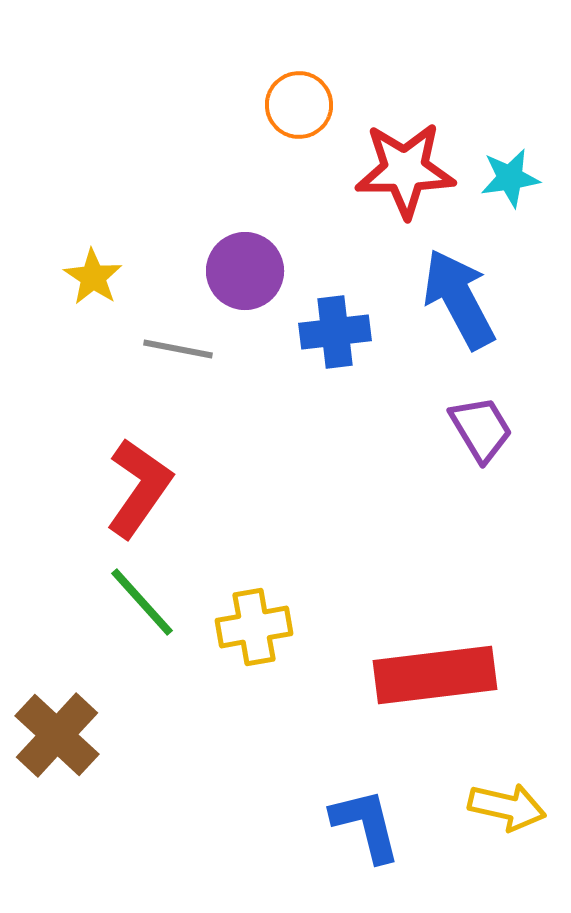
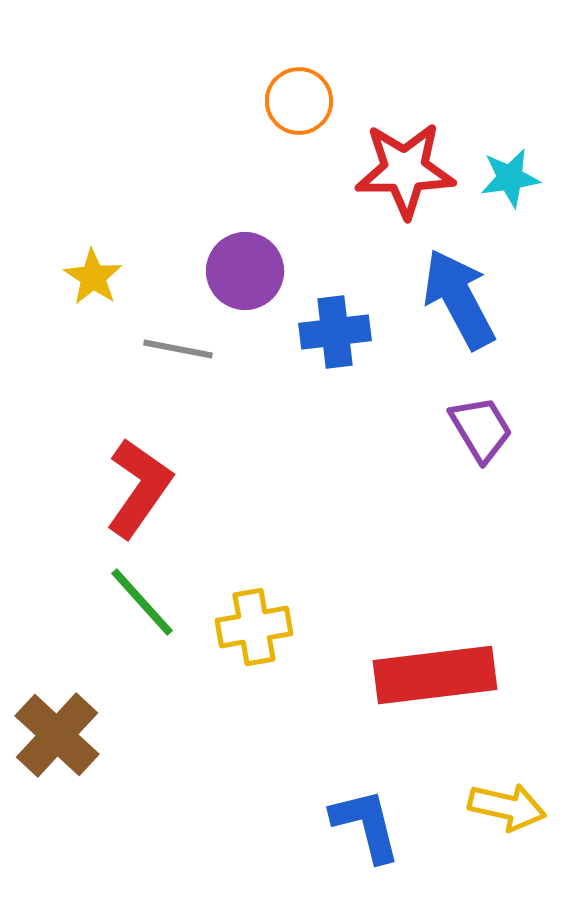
orange circle: moved 4 px up
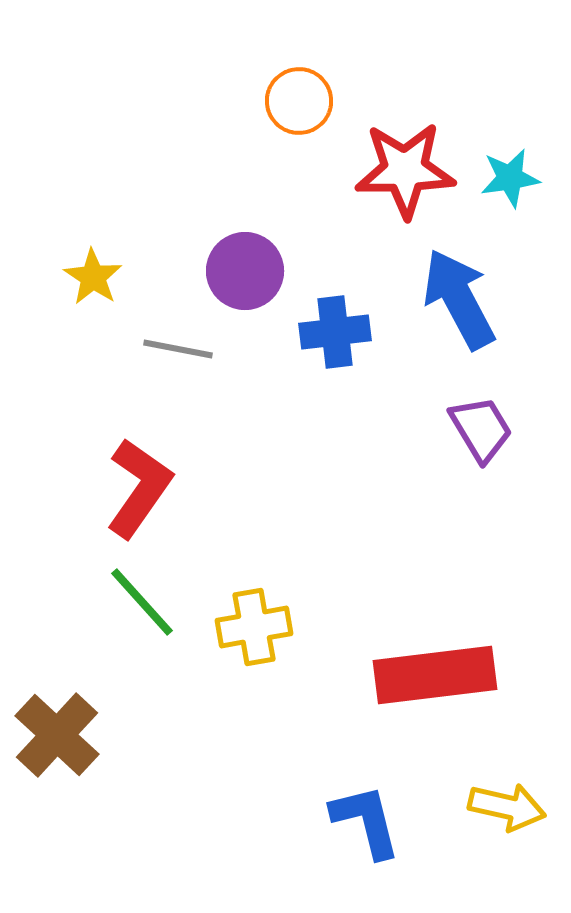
blue L-shape: moved 4 px up
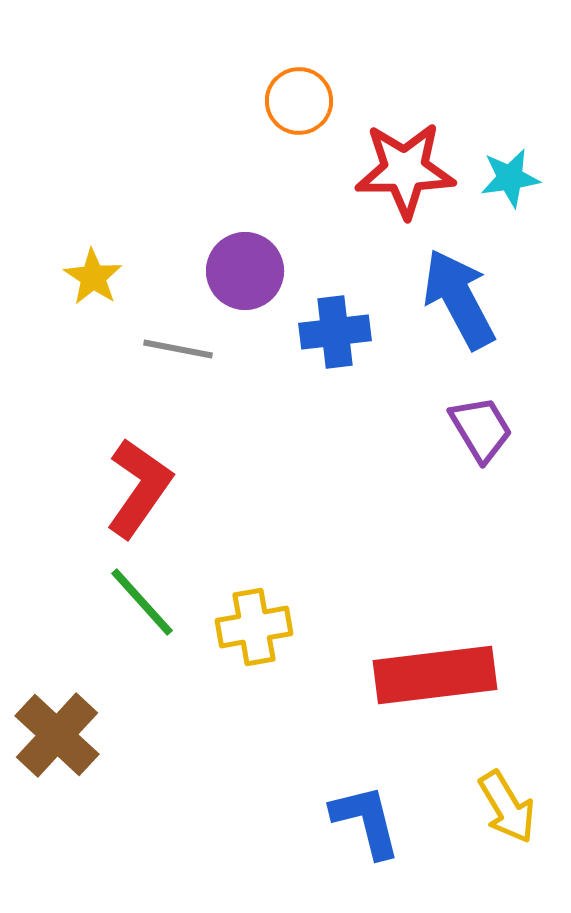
yellow arrow: rotated 46 degrees clockwise
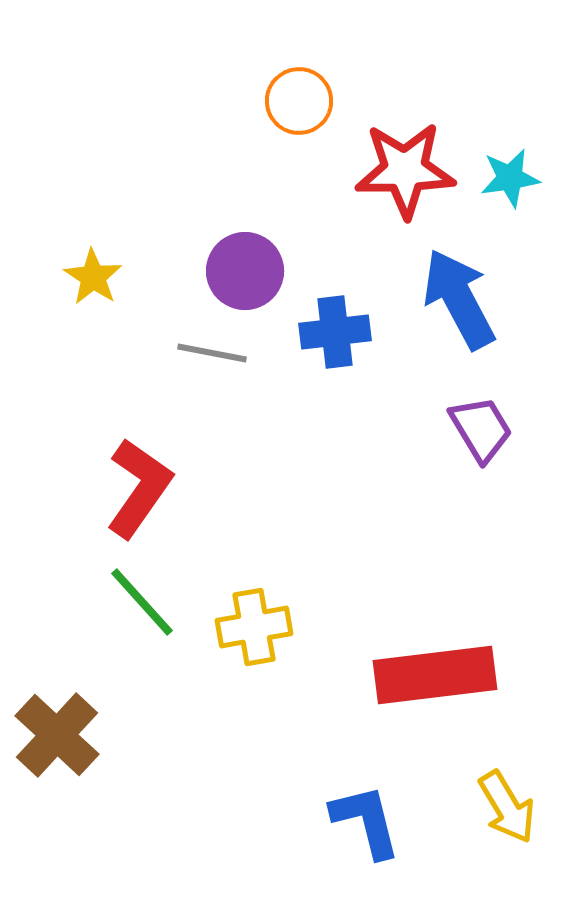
gray line: moved 34 px right, 4 px down
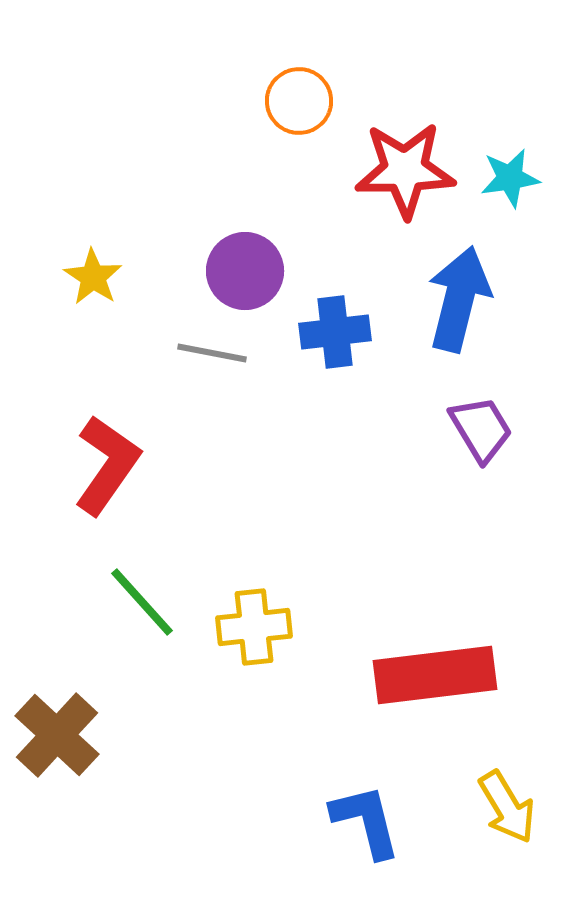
blue arrow: rotated 42 degrees clockwise
red L-shape: moved 32 px left, 23 px up
yellow cross: rotated 4 degrees clockwise
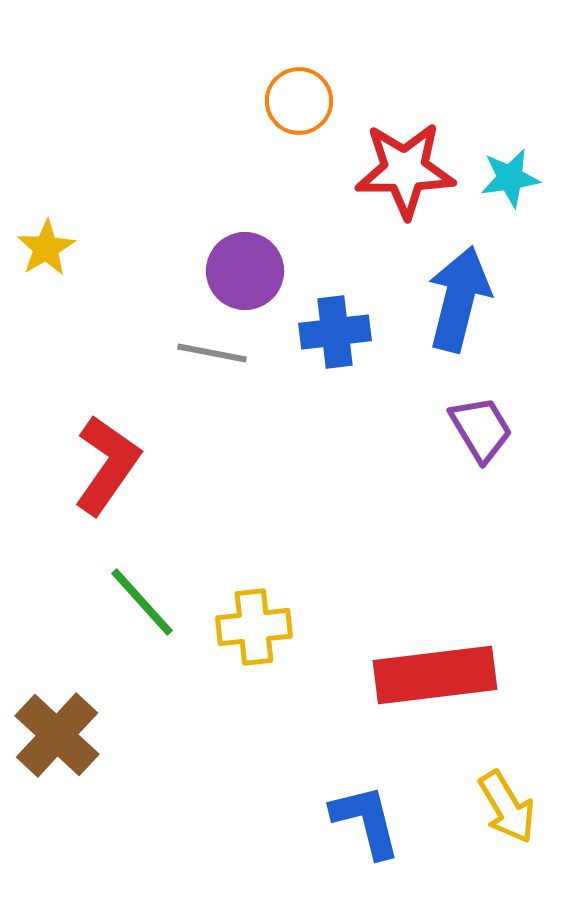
yellow star: moved 47 px left, 29 px up; rotated 8 degrees clockwise
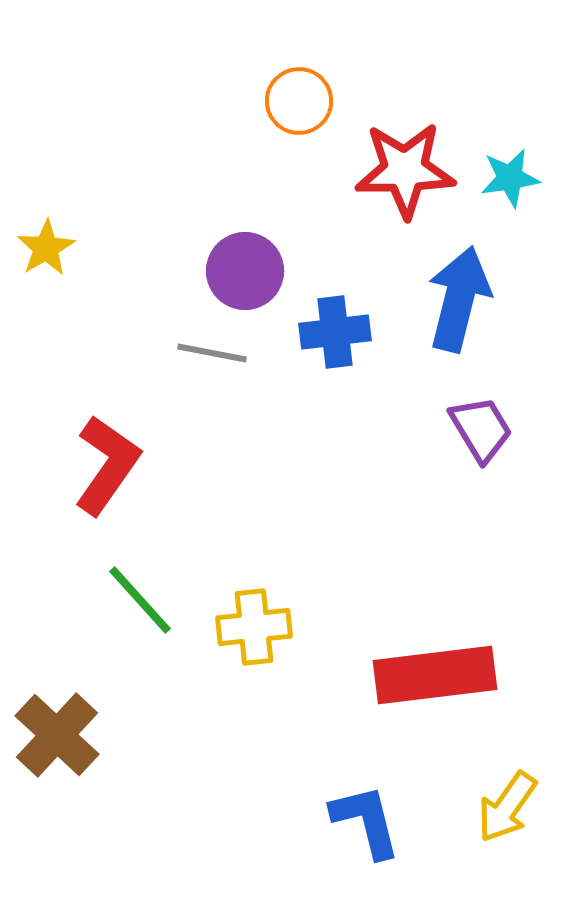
green line: moved 2 px left, 2 px up
yellow arrow: rotated 66 degrees clockwise
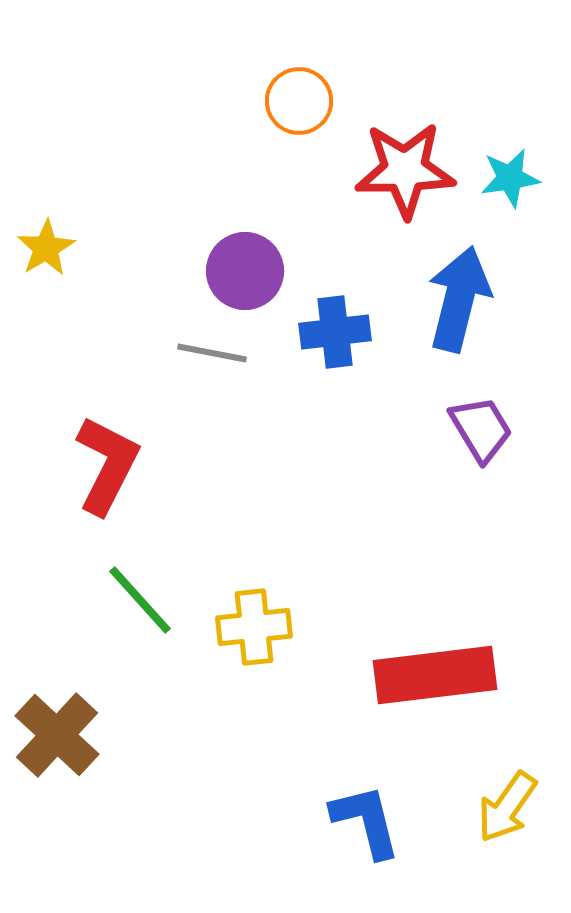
red L-shape: rotated 8 degrees counterclockwise
